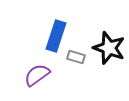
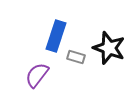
purple semicircle: rotated 16 degrees counterclockwise
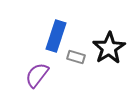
black star: rotated 20 degrees clockwise
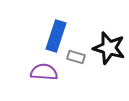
black star: rotated 24 degrees counterclockwise
purple semicircle: moved 7 px right, 3 px up; rotated 56 degrees clockwise
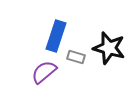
purple semicircle: rotated 44 degrees counterclockwise
